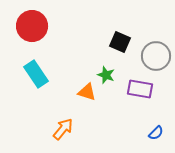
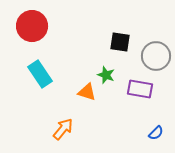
black square: rotated 15 degrees counterclockwise
cyan rectangle: moved 4 px right
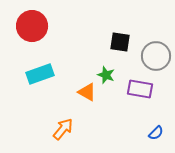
cyan rectangle: rotated 76 degrees counterclockwise
orange triangle: rotated 12 degrees clockwise
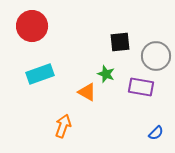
black square: rotated 15 degrees counterclockwise
green star: moved 1 px up
purple rectangle: moved 1 px right, 2 px up
orange arrow: moved 3 px up; rotated 20 degrees counterclockwise
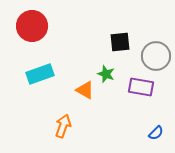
orange triangle: moved 2 px left, 2 px up
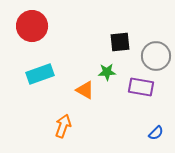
green star: moved 1 px right, 2 px up; rotated 24 degrees counterclockwise
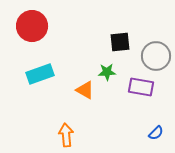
orange arrow: moved 3 px right, 9 px down; rotated 25 degrees counterclockwise
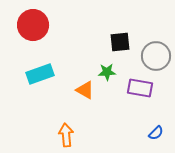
red circle: moved 1 px right, 1 px up
purple rectangle: moved 1 px left, 1 px down
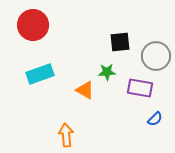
blue semicircle: moved 1 px left, 14 px up
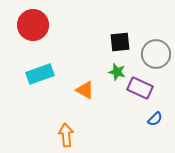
gray circle: moved 2 px up
green star: moved 10 px right; rotated 18 degrees clockwise
purple rectangle: rotated 15 degrees clockwise
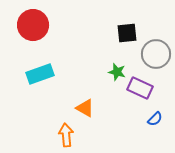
black square: moved 7 px right, 9 px up
orange triangle: moved 18 px down
